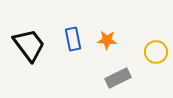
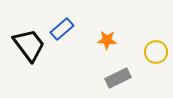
blue rectangle: moved 11 px left, 10 px up; rotated 60 degrees clockwise
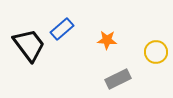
gray rectangle: moved 1 px down
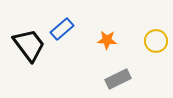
yellow circle: moved 11 px up
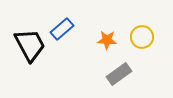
yellow circle: moved 14 px left, 4 px up
black trapezoid: moved 1 px right; rotated 9 degrees clockwise
gray rectangle: moved 1 px right, 5 px up; rotated 10 degrees counterclockwise
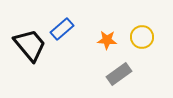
black trapezoid: rotated 12 degrees counterclockwise
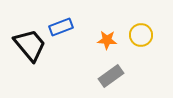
blue rectangle: moved 1 px left, 2 px up; rotated 20 degrees clockwise
yellow circle: moved 1 px left, 2 px up
gray rectangle: moved 8 px left, 2 px down
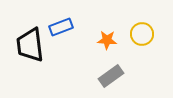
yellow circle: moved 1 px right, 1 px up
black trapezoid: rotated 147 degrees counterclockwise
